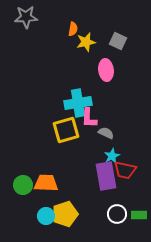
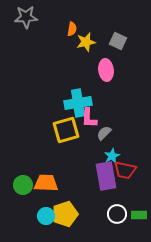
orange semicircle: moved 1 px left
gray semicircle: moved 2 px left; rotated 70 degrees counterclockwise
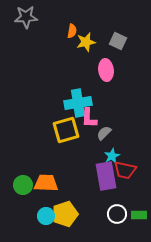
orange semicircle: moved 2 px down
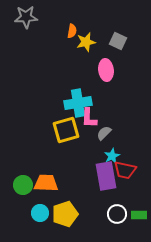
cyan circle: moved 6 px left, 3 px up
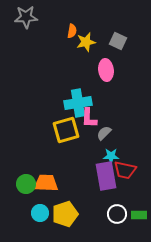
cyan star: moved 1 px left; rotated 28 degrees clockwise
green circle: moved 3 px right, 1 px up
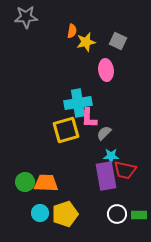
green circle: moved 1 px left, 2 px up
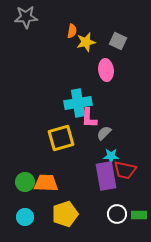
yellow square: moved 5 px left, 8 px down
cyan circle: moved 15 px left, 4 px down
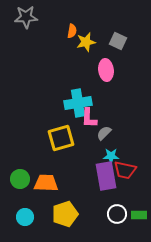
green circle: moved 5 px left, 3 px up
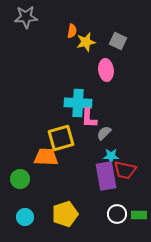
cyan cross: rotated 12 degrees clockwise
orange trapezoid: moved 26 px up
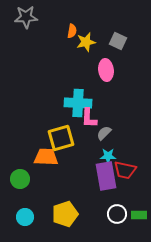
cyan star: moved 3 px left
